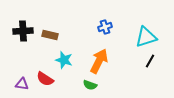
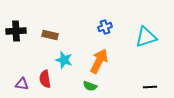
black cross: moved 7 px left
black line: moved 26 px down; rotated 56 degrees clockwise
red semicircle: rotated 48 degrees clockwise
green semicircle: moved 1 px down
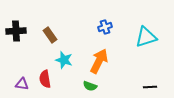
brown rectangle: rotated 42 degrees clockwise
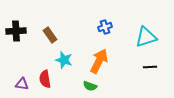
black line: moved 20 px up
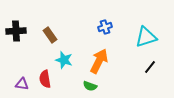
black line: rotated 48 degrees counterclockwise
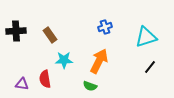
cyan star: rotated 18 degrees counterclockwise
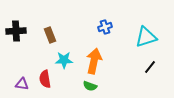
brown rectangle: rotated 14 degrees clockwise
orange arrow: moved 5 px left; rotated 15 degrees counterclockwise
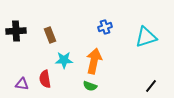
black line: moved 1 px right, 19 px down
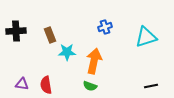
cyan star: moved 3 px right, 8 px up
red semicircle: moved 1 px right, 6 px down
black line: rotated 40 degrees clockwise
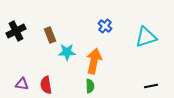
blue cross: moved 1 px up; rotated 32 degrees counterclockwise
black cross: rotated 24 degrees counterclockwise
green semicircle: rotated 112 degrees counterclockwise
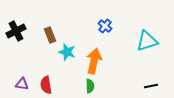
cyan triangle: moved 1 px right, 4 px down
cyan star: rotated 18 degrees clockwise
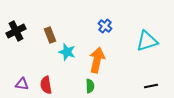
orange arrow: moved 3 px right, 1 px up
